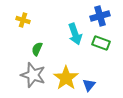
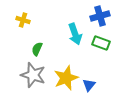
yellow star: rotated 15 degrees clockwise
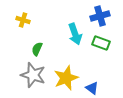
blue triangle: moved 3 px right, 3 px down; rotated 32 degrees counterclockwise
